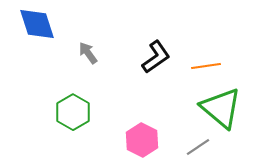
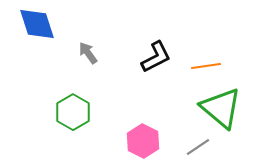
black L-shape: rotated 8 degrees clockwise
pink hexagon: moved 1 px right, 1 px down
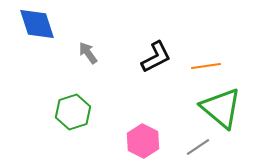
green hexagon: rotated 12 degrees clockwise
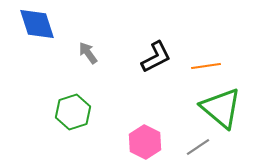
pink hexagon: moved 2 px right, 1 px down
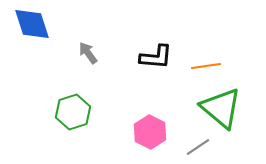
blue diamond: moved 5 px left
black L-shape: rotated 32 degrees clockwise
pink hexagon: moved 5 px right, 10 px up
